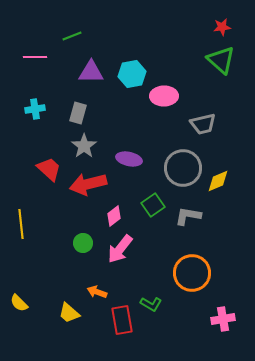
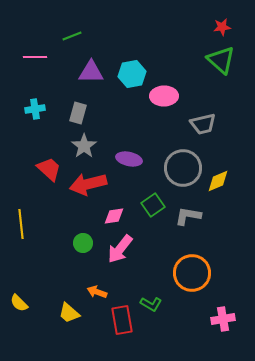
pink diamond: rotated 30 degrees clockwise
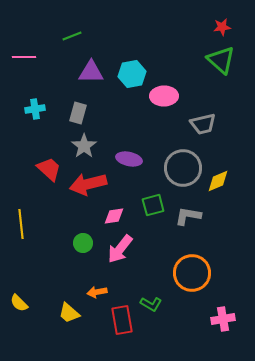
pink line: moved 11 px left
green square: rotated 20 degrees clockwise
orange arrow: rotated 30 degrees counterclockwise
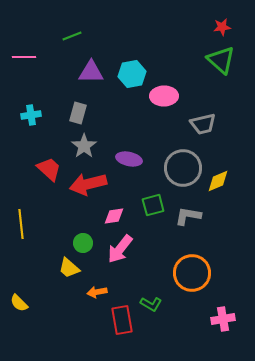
cyan cross: moved 4 px left, 6 px down
yellow trapezoid: moved 45 px up
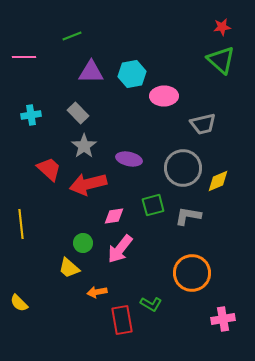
gray rectangle: rotated 60 degrees counterclockwise
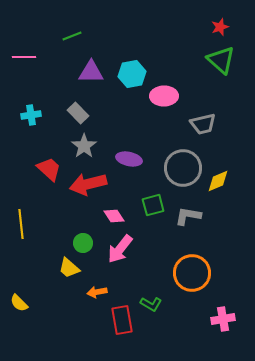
red star: moved 2 px left; rotated 12 degrees counterclockwise
pink diamond: rotated 65 degrees clockwise
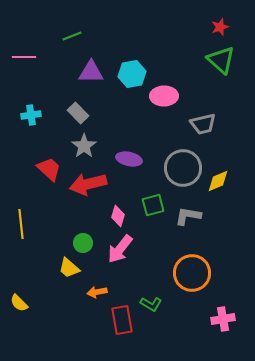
pink diamond: moved 4 px right; rotated 50 degrees clockwise
